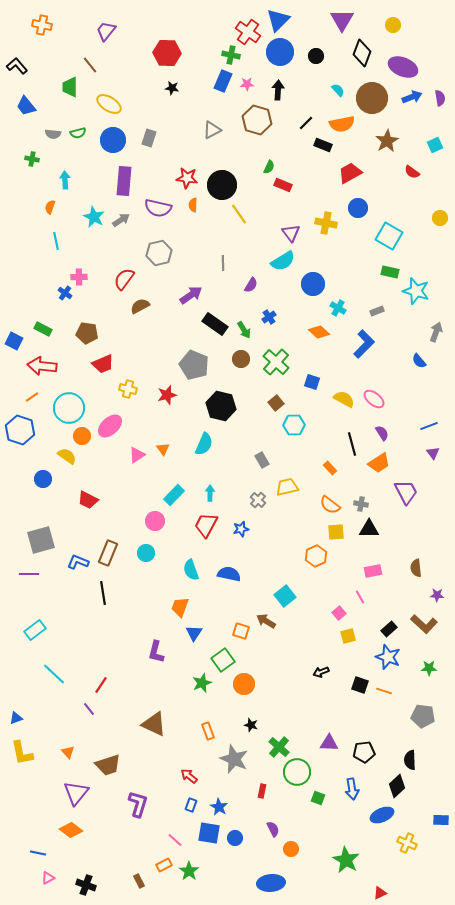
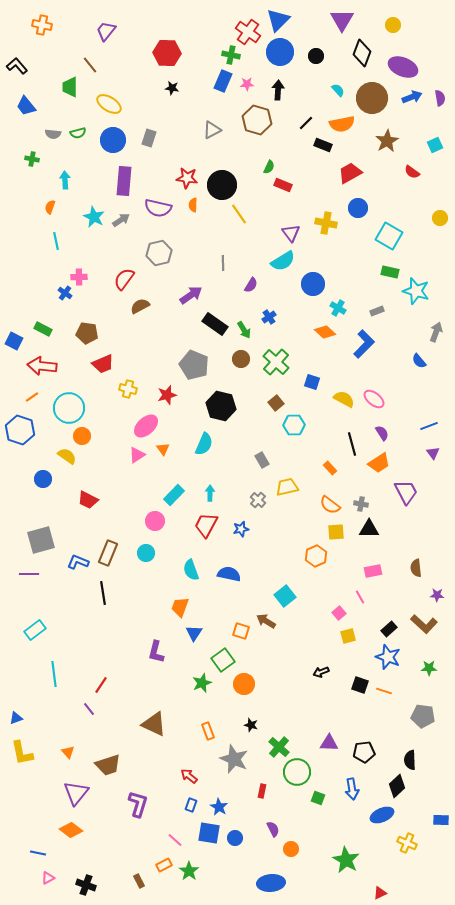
orange diamond at (319, 332): moved 6 px right
pink ellipse at (110, 426): moved 36 px right
cyan line at (54, 674): rotated 40 degrees clockwise
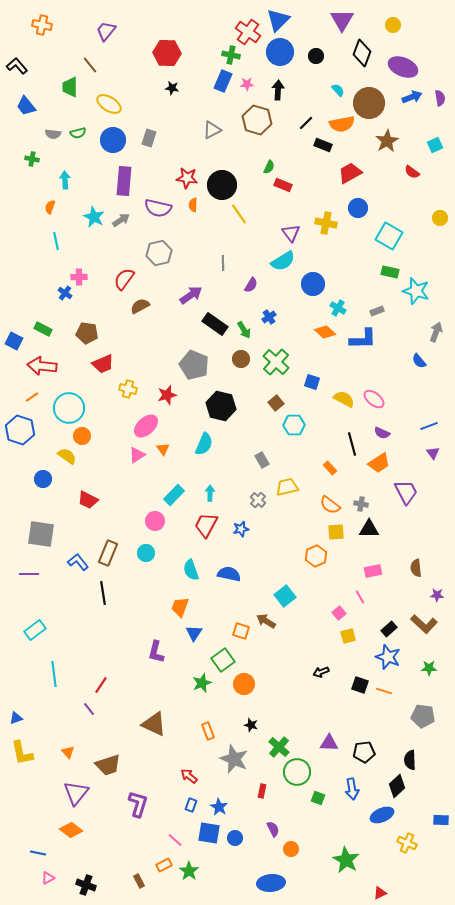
brown circle at (372, 98): moved 3 px left, 5 px down
blue L-shape at (364, 344): moved 1 px left, 5 px up; rotated 44 degrees clockwise
purple semicircle at (382, 433): rotated 147 degrees clockwise
gray square at (41, 540): moved 6 px up; rotated 24 degrees clockwise
blue L-shape at (78, 562): rotated 30 degrees clockwise
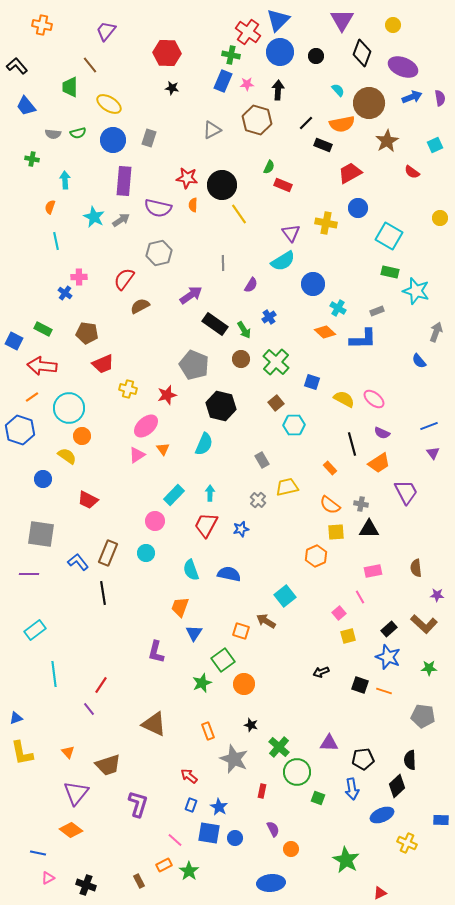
black pentagon at (364, 752): moved 1 px left, 7 px down
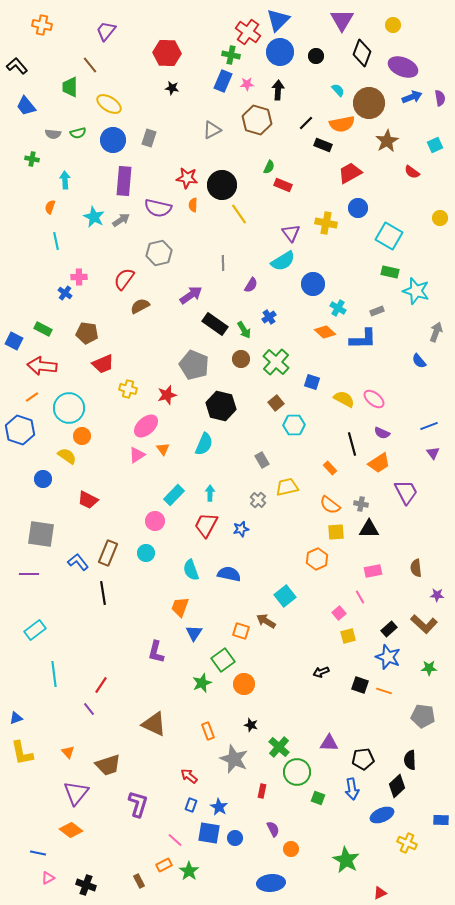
orange hexagon at (316, 556): moved 1 px right, 3 px down
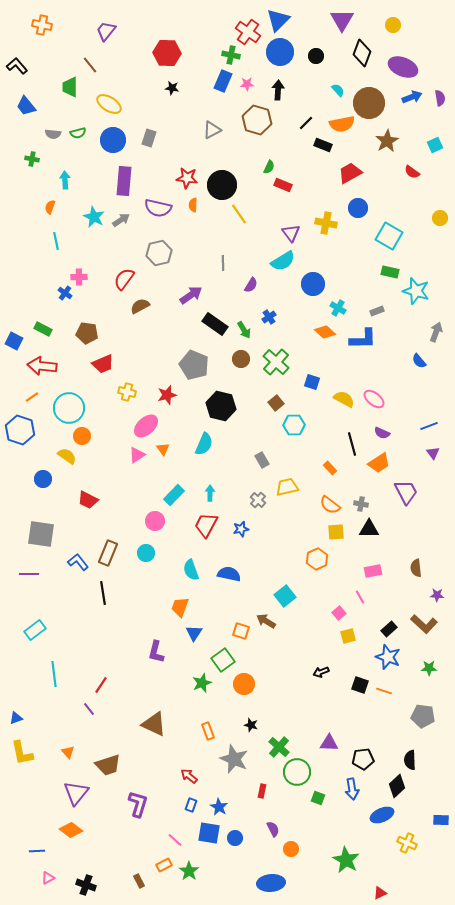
yellow cross at (128, 389): moved 1 px left, 3 px down
blue line at (38, 853): moved 1 px left, 2 px up; rotated 14 degrees counterclockwise
